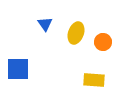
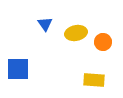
yellow ellipse: rotated 60 degrees clockwise
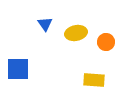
orange circle: moved 3 px right
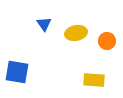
blue triangle: moved 1 px left
orange circle: moved 1 px right, 1 px up
blue square: moved 1 px left, 3 px down; rotated 10 degrees clockwise
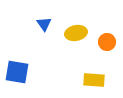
orange circle: moved 1 px down
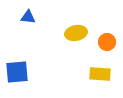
blue triangle: moved 16 px left, 7 px up; rotated 49 degrees counterclockwise
blue square: rotated 15 degrees counterclockwise
yellow rectangle: moved 6 px right, 6 px up
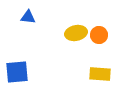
orange circle: moved 8 px left, 7 px up
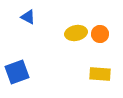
blue triangle: rotated 21 degrees clockwise
orange circle: moved 1 px right, 1 px up
blue square: rotated 15 degrees counterclockwise
